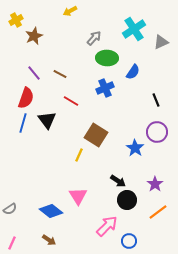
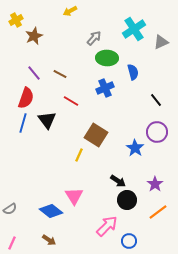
blue semicircle: rotated 49 degrees counterclockwise
black line: rotated 16 degrees counterclockwise
pink triangle: moved 4 px left
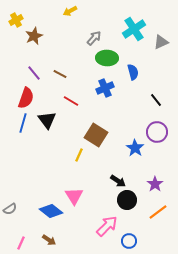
pink line: moved 9 px right
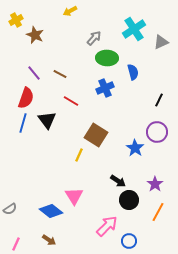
brown star: moved 1 px right, 1 px up; rotated 24 degrees counterclockwise
black line: moved 3 px right; rotated 64 degrees clockwise
black circle: moved 2 px right
orange line: rotated 24 degrees counterclockwise
pink line: moved 5 px left, 1 px down
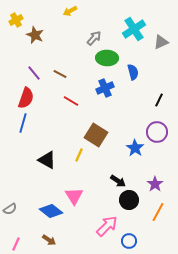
black triangle: moved 40 px down; rotated 24 degrees counterclockwise
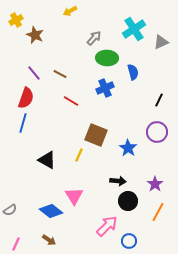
brown square: rotated 10 degrees counterclockwise
blue star: moved 7 px left
black arrow: rotated 28 degrees counterclockwise
black circle: moved 1 px left, 1 px down
gray semicircle: moved 1 px down
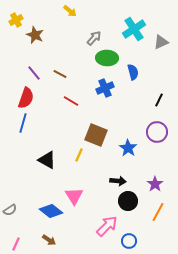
yellow arrow: rotated 112 degrees counterclockwise
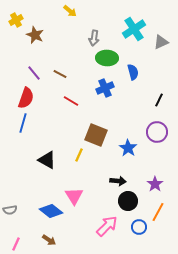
gray arrow: rotated 147 degrees clockwise
gray semicircle: rotated 24 degrees clockwise
blue circle: moved 10 px right, 14 px up
